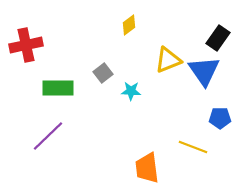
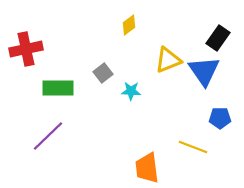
red cross: moved 4 px down
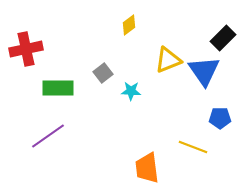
black rectangle: moved 5 px right; rotated 10 degrees clockwise
purple line: rotated 9 degrees clockwise
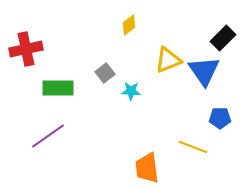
gray square: moved 2 px right
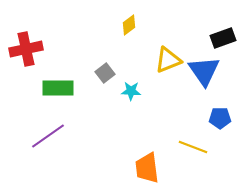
black rectangle: rotated 25 degrees clockwise
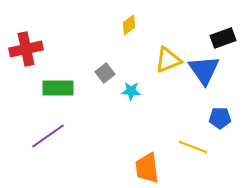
blue triangle: moved 1 px up
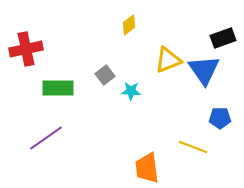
gray square: moved 2 px down
purple line: moved 2 px left, 2 px down
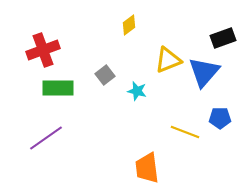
red cross: moved 17 px right, 1 px down; rotated 8 degrees counterclockwise
blue triangle: moved 2 px down; rotated 16 degrees clockwise
cyan star: moved 6 px right; rotated 12 degrees clockwise
yellow line: moved 8 px left, 15 px up
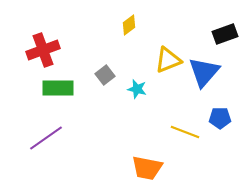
black rectangle: moved 2 px right, 4 px up
cyan star: moved 2 px up
orange trapezoid: rotated 72 degrees counterclockwise
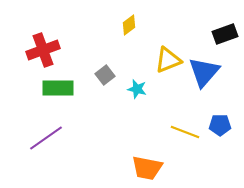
blue pentagon: moved 7 px down
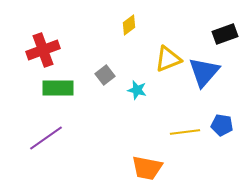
yellow triangle: moved 1 px up
cyan star: moved 1 px down
blue pentagon: moved 2 px right; rotated 10 degrees clockwise
yellow line: rotated 28 degrees counterclockwise
